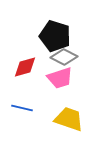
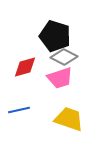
blue line: moved 3 px left, 2 px down; rotated 25 degrees counterclockwise
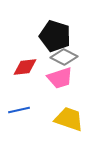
red diamond: rotated 10 degrees clockwise
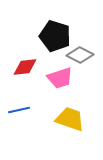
gray diamond: moved 16 px right, 2 px up
yellow trapezoid: moved 1 px right
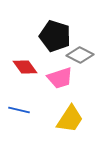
red diamond: rotated 60 degrees clockwise
blue line: rotated 25 degrees clockwise
yellow trapezoid: rotated 104 degrees clockwise
